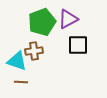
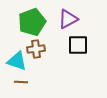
green pentagon: moved 10 px left
brown cross: moved 2 px right, 2 px up
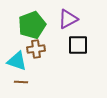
green pentagon: moved 3 px down
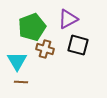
green pentagon: moved 2 px down
black square: rotated 15 degrees clockwise
brown cross: moved 9 px right; rotated 24 degrees clockwise
cyan triangle: rotated 40 degrees clockwise
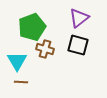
purple triangle: moved 11 px right, 1 px up; rotated 10 degrees counterclockwise
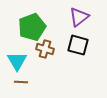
purple triangle: moved 1 px up
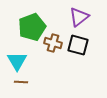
brown cross: moved 8 px right, 6 px up
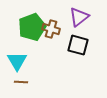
brown cross: moved 2 px left, 14 px up
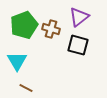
green pentagon: moved 8 px left, 2 px up
brown line: moved 5 px right, 6 px down; rotated 24 degrees clockwise
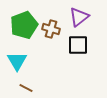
black square: rotated 15 degrees counterclockwise
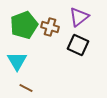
brown cross: moved 1 px left, 2 px up
black square: rotated 25 degrees clockwise
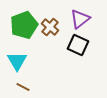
purple triangle: moved 1 px right, 2 px down
brown cross: rotated 24 degrees clockwise
brown line: moved 3 px left, 1 px up
